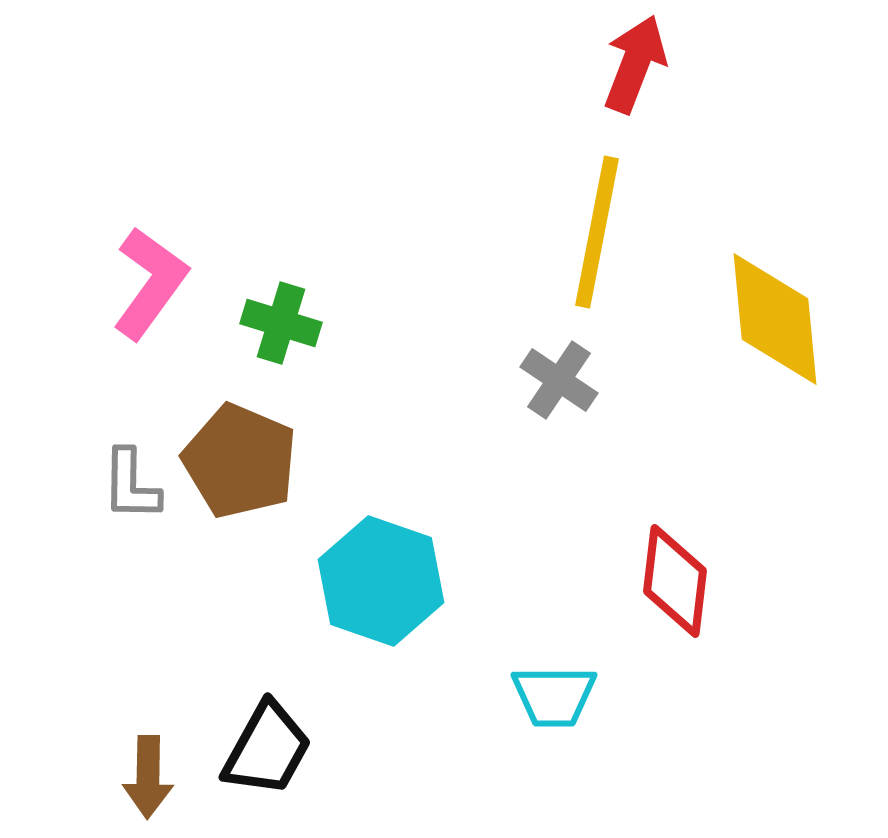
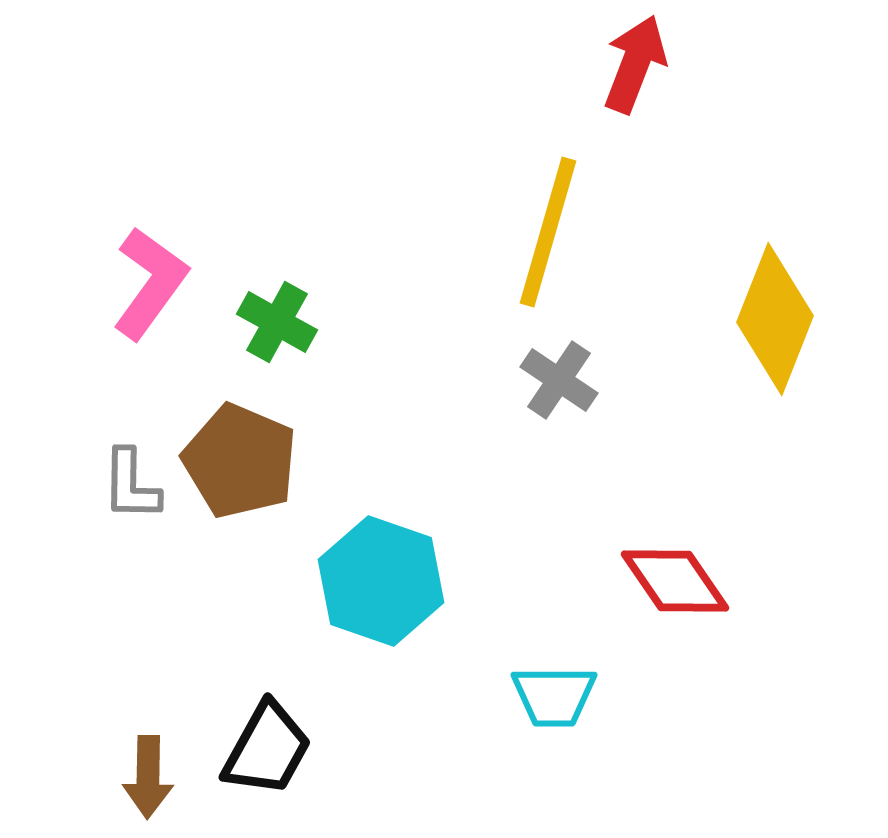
yellow line: moved 49 px left; rotated 5 degrees clockwise
yellow diamond: rotated 27 degrees clockwise
green cross: moved 4 px left, 1 px up; rotated 12 degrees clockwise
red diamond: rotated 41 degrees counterclockwise
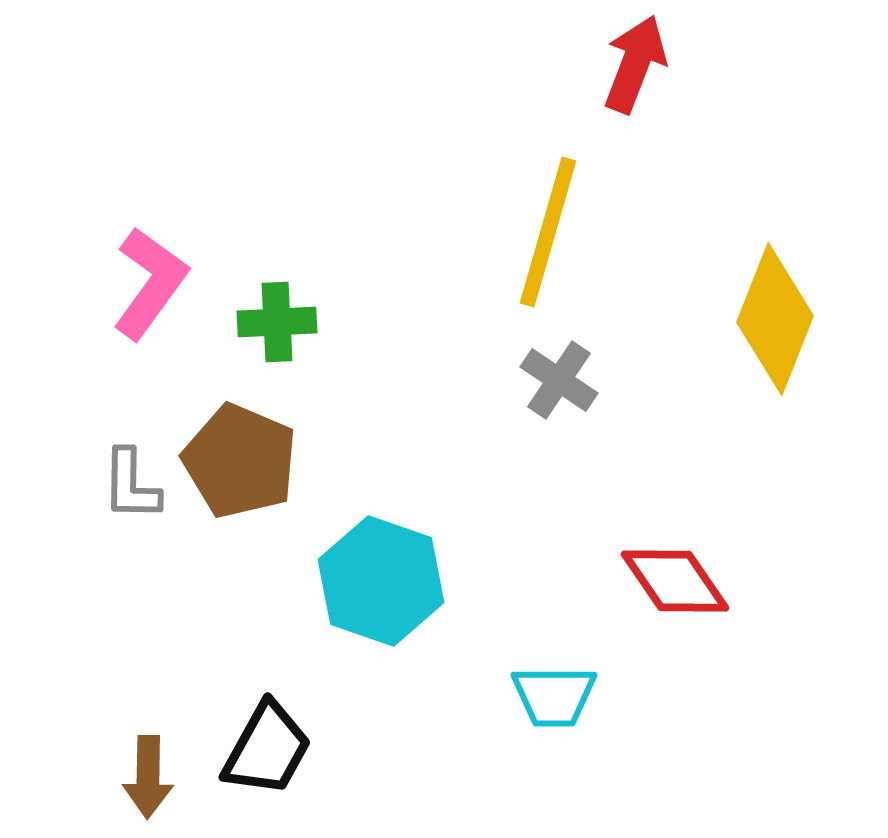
green cross: rotated 32 degrees counterclockwise
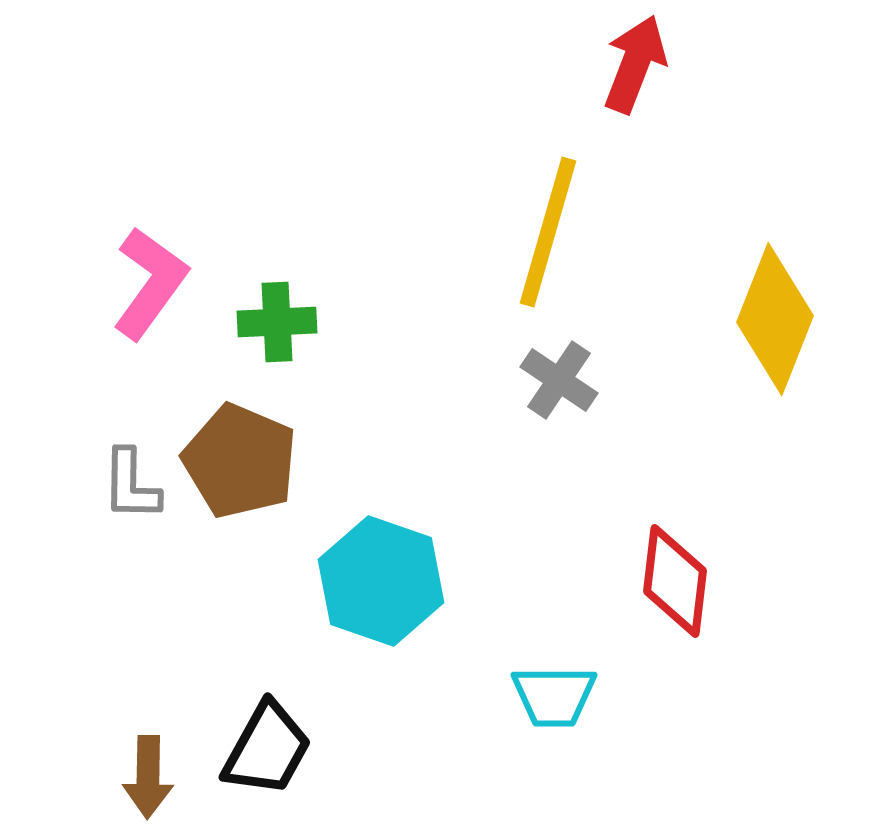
red diamond: rotated 41 degrees clockwise
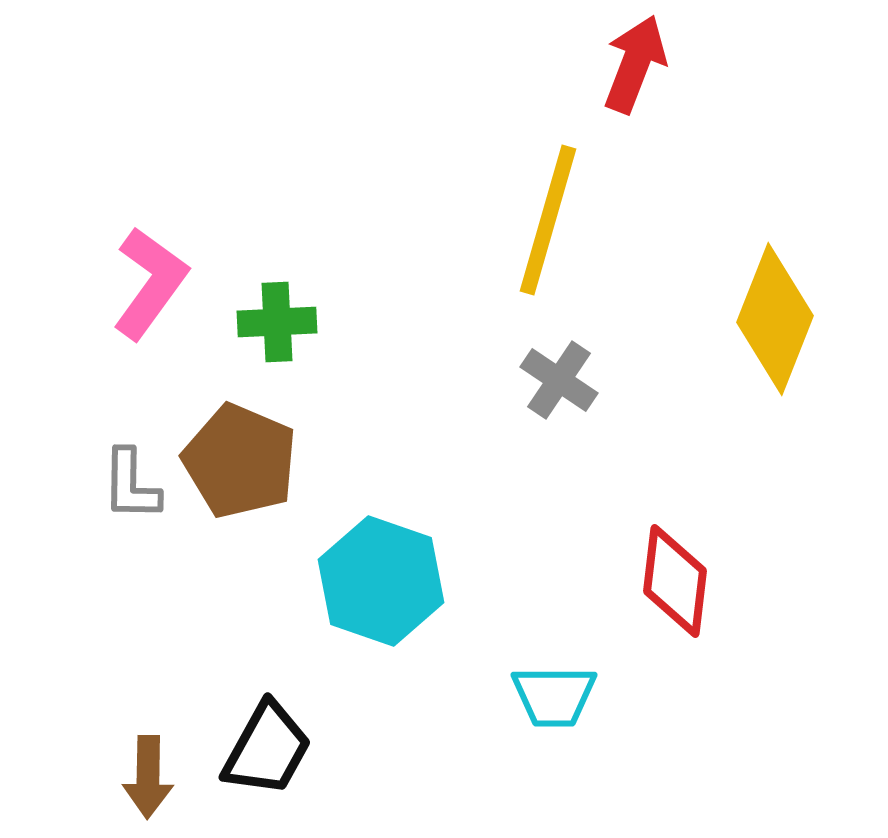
yellow line: moved 12 px up
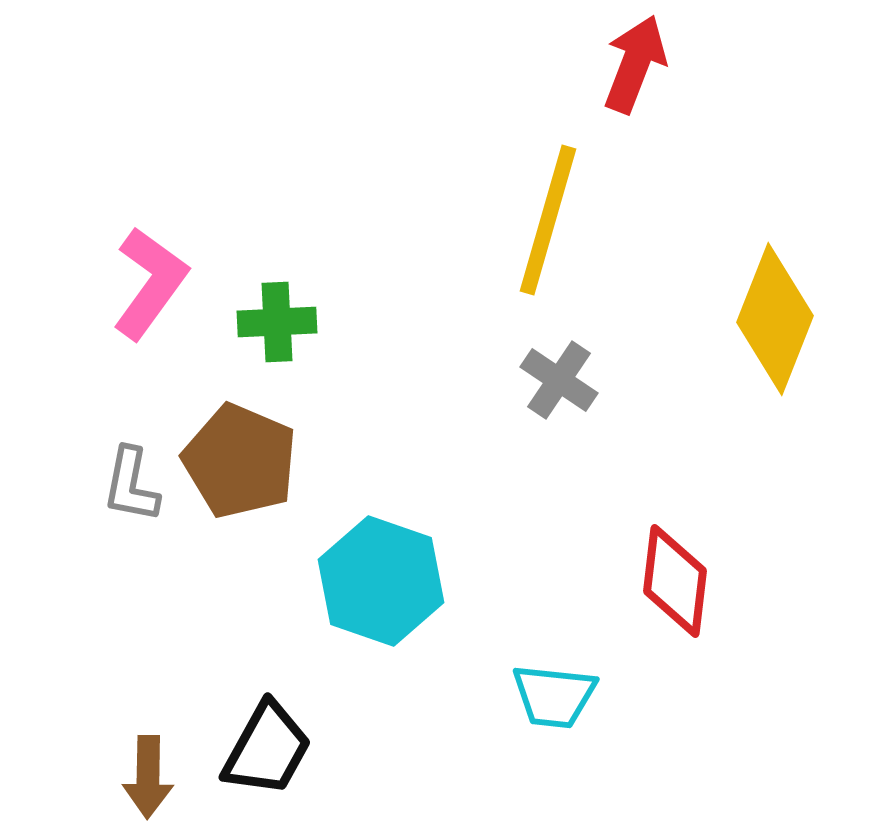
gray L-shape: rotated 10 degrees clockwise
cyan trapezoid: rotated 6 degrees clockwise
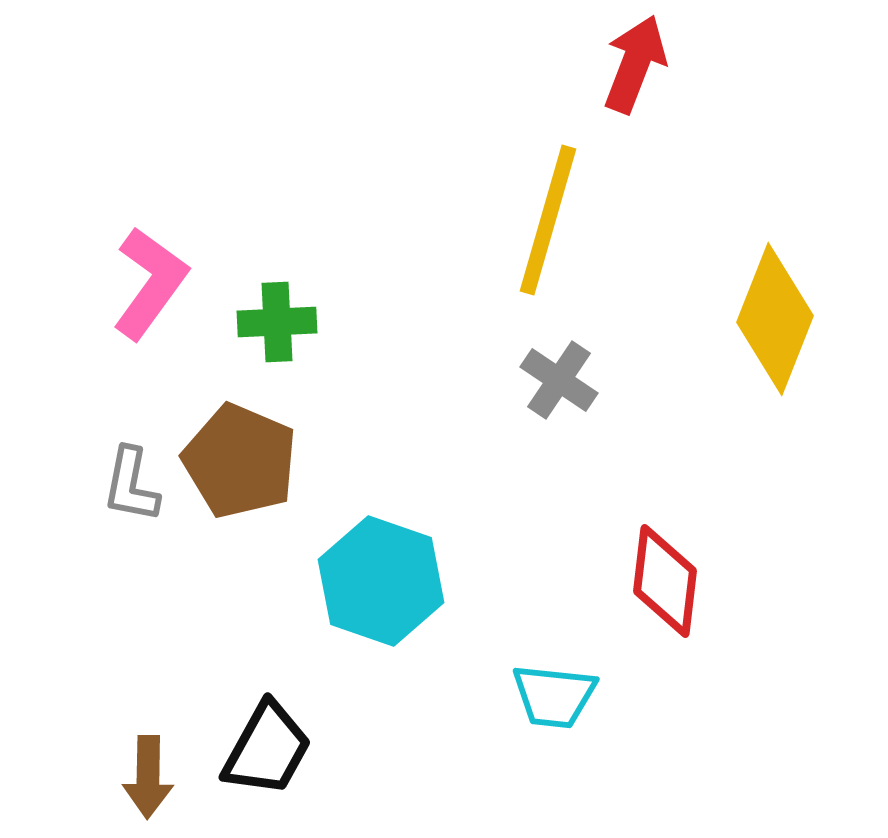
red diamond: moved 10 px left
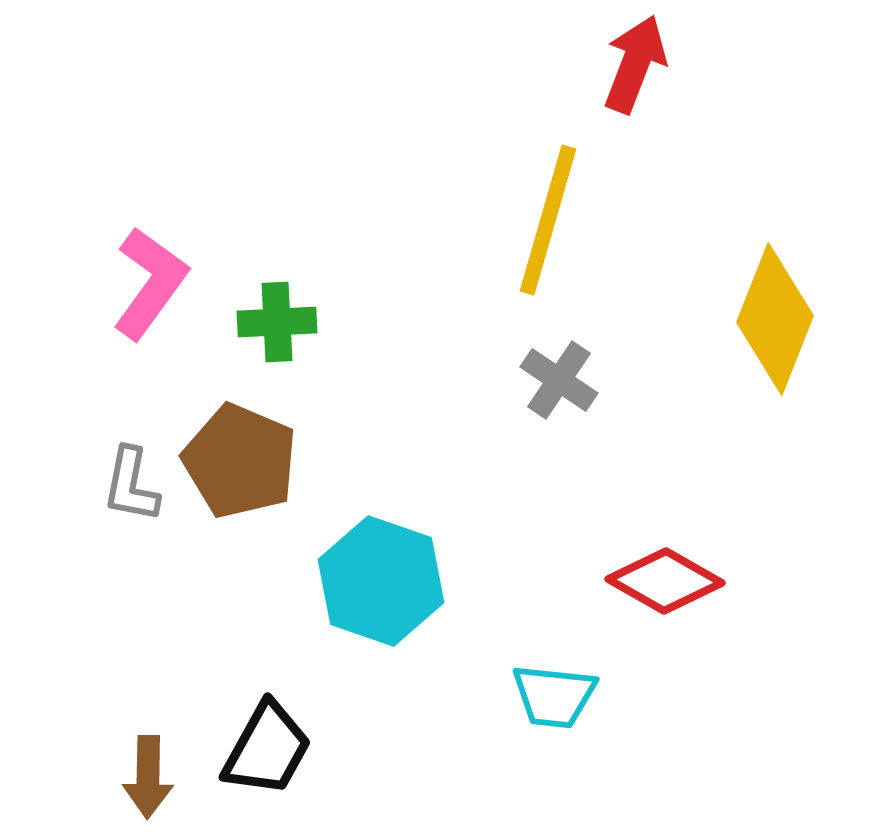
red diamond: rotated 67 degrees counterclockwise
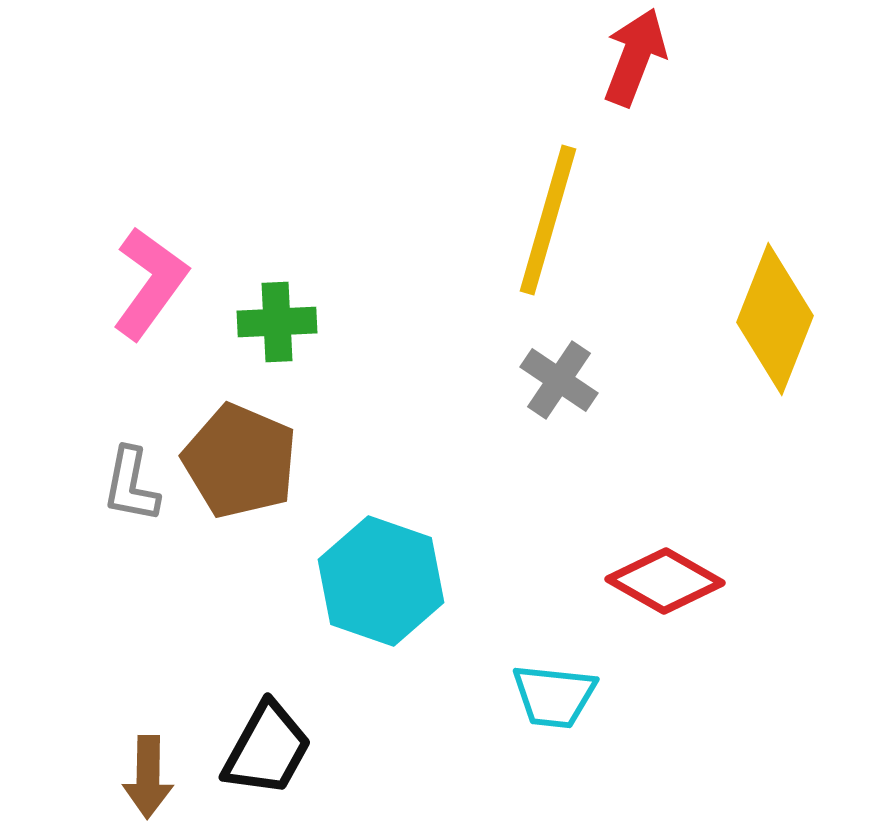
red arrow: moved 7 px up
